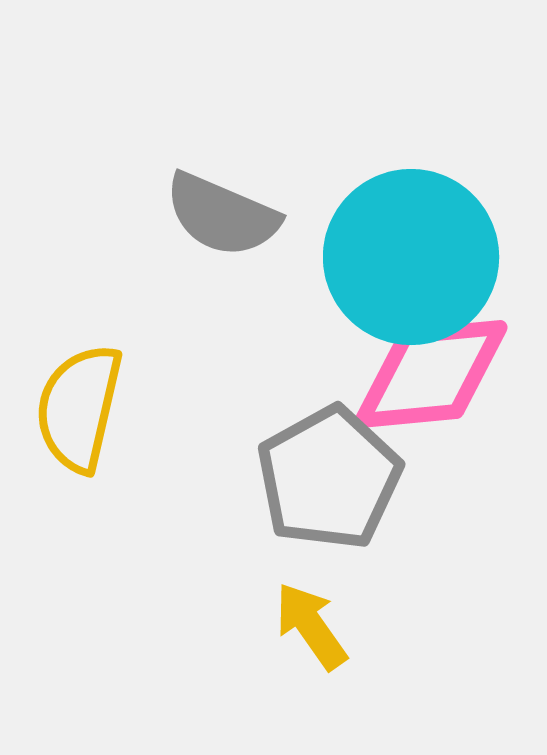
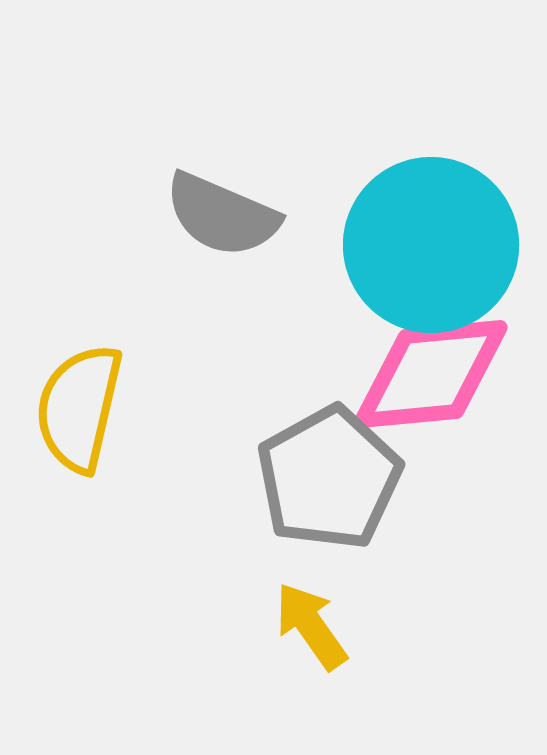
cyan circle: moved 20 px right, 12 px up
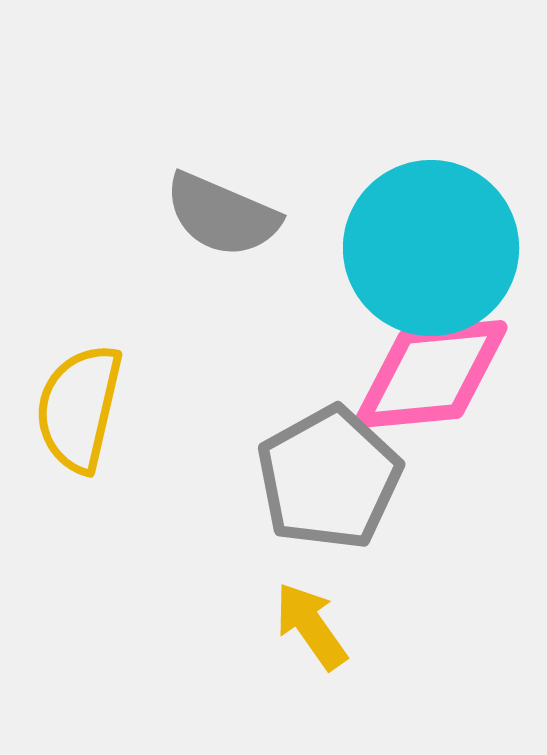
cyan circle: moved 3 px down
